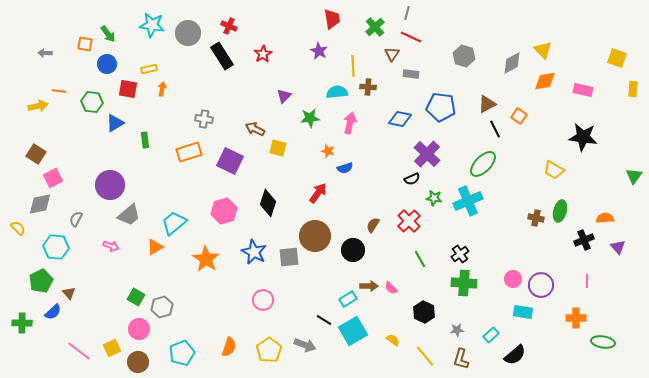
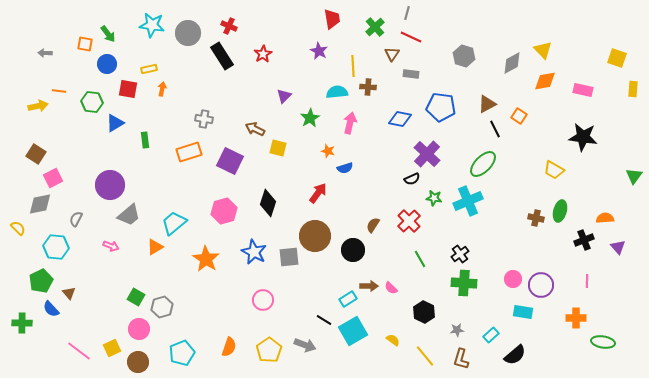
green star at (310, 118): rotated 24 degrees counterclockwise
blue semicircle at (53, 312): moved 2 px left, 3 px up; rotated 90 degrees clockwise
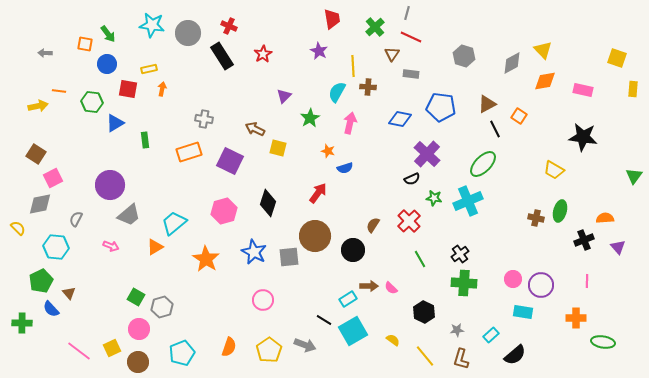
cyan semicircle at (337, 92): rotated 55 degrees counterclockwise
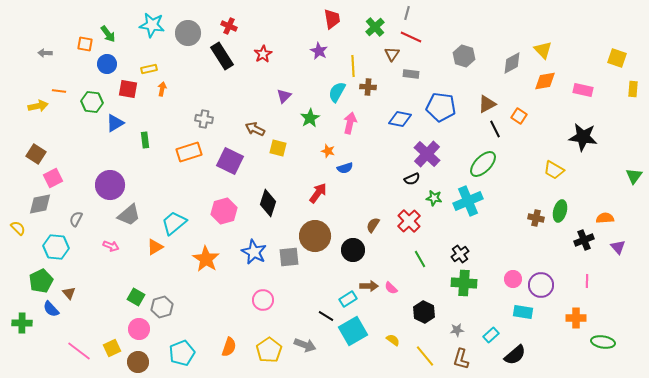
black line at (324, 320): moved 2 px right, 4 px up
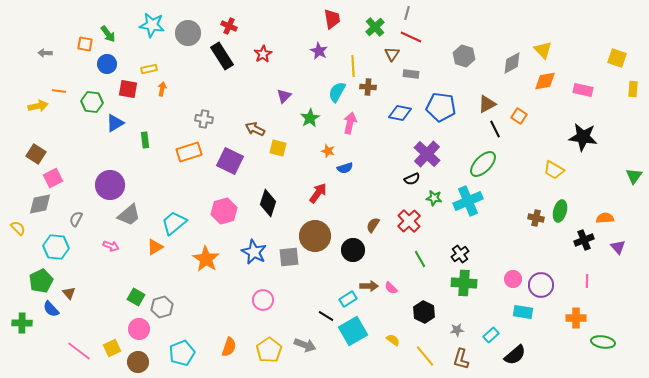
blue diamond at (400, 119): moved 6 px up
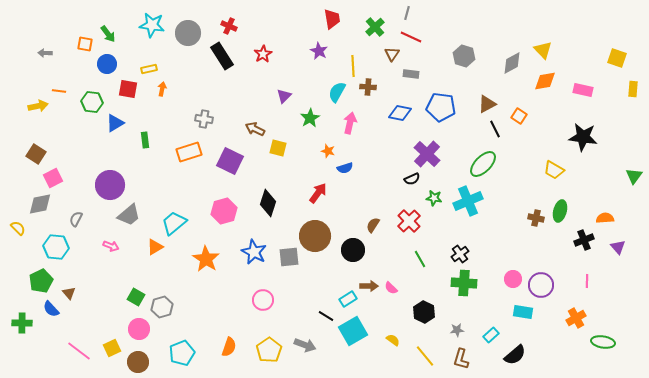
orange cross at (576, 318): rotated 30 degrees counterclockwise
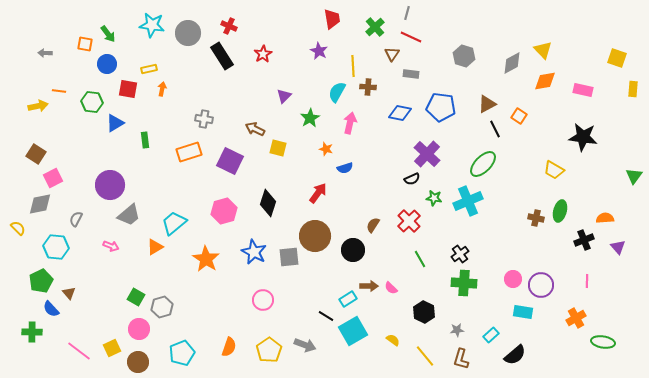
orange star at (328, 151): moved 2 px left, 2 px up
green cross at (22, 323): moved 10 px right, 9 px down
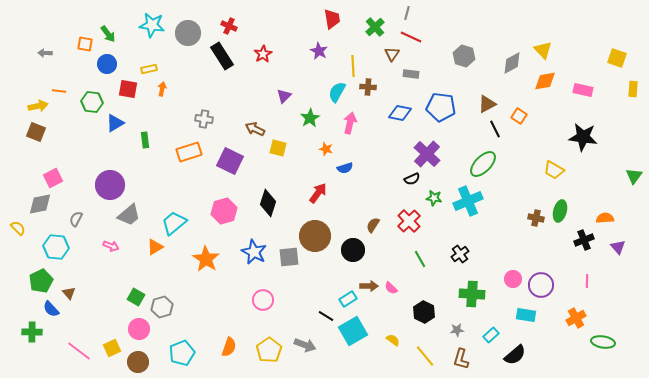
brown square at (36, 154): moved 22 px up; rotated 12 degrees counterclockwise
green cross at (464, 283): moved 8 px right, 11 px down
cyan rectangle at (523, 312): moved 3 px right, 3 px down
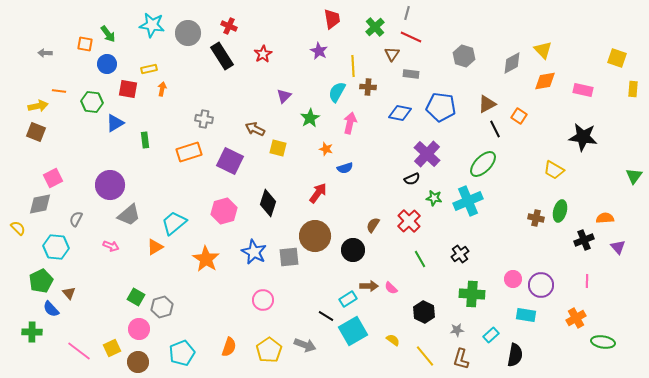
black semicircle at (515, 355): rotated 40 degrees counterclockwise
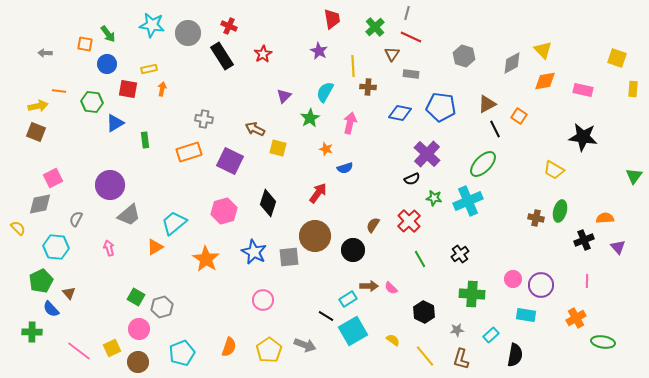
cyan semicircle at (337, 92): moved 12 px left
pink arrow at (111, 246): moved 2 px left, 2 px down; rotated 126 degrees counterclockwise
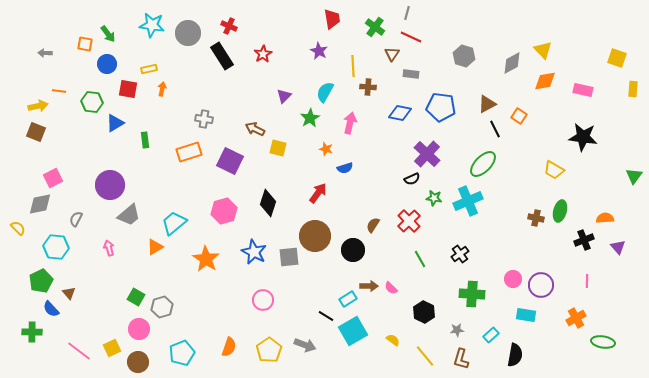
green cross at (375, 27): rotated 12 degrees counterclockwise
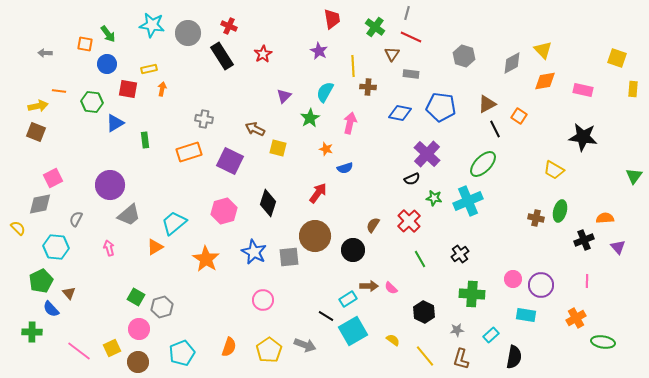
black semicircle at (515, 355): moved 1 px left, 2 px down
